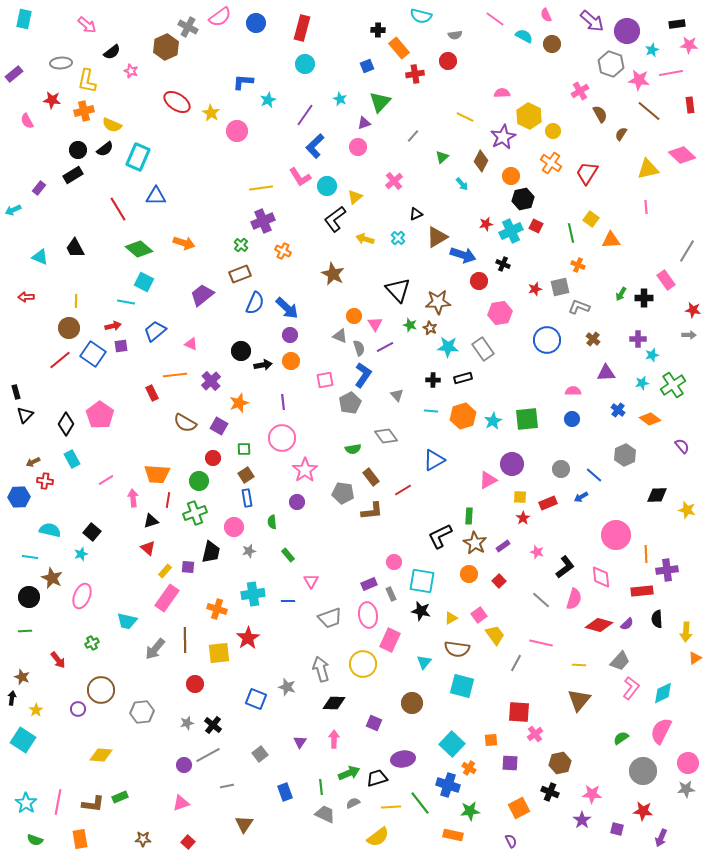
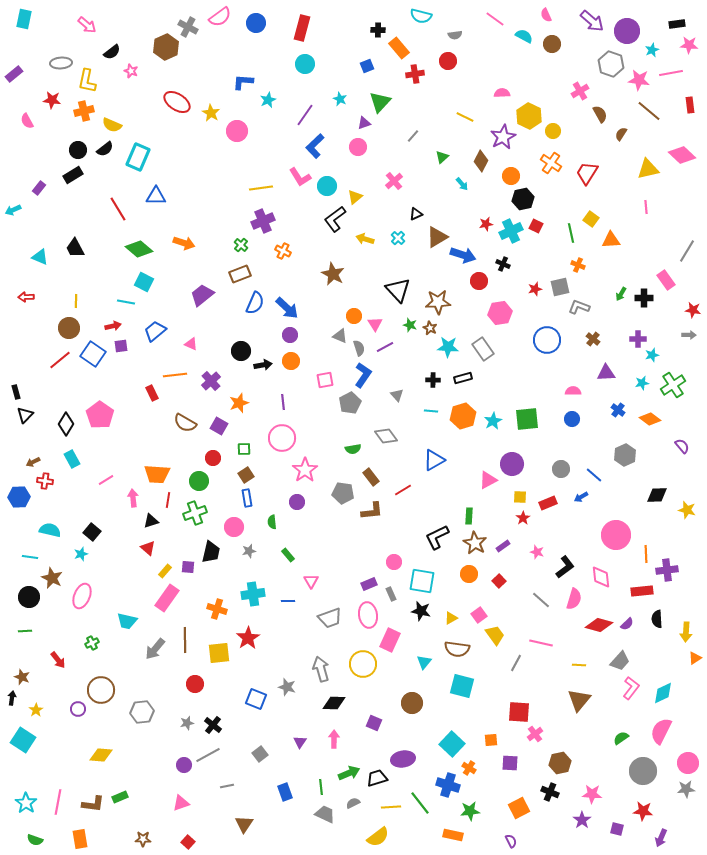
black L-shape at (440, 536): moved 3 px left, 1 px down
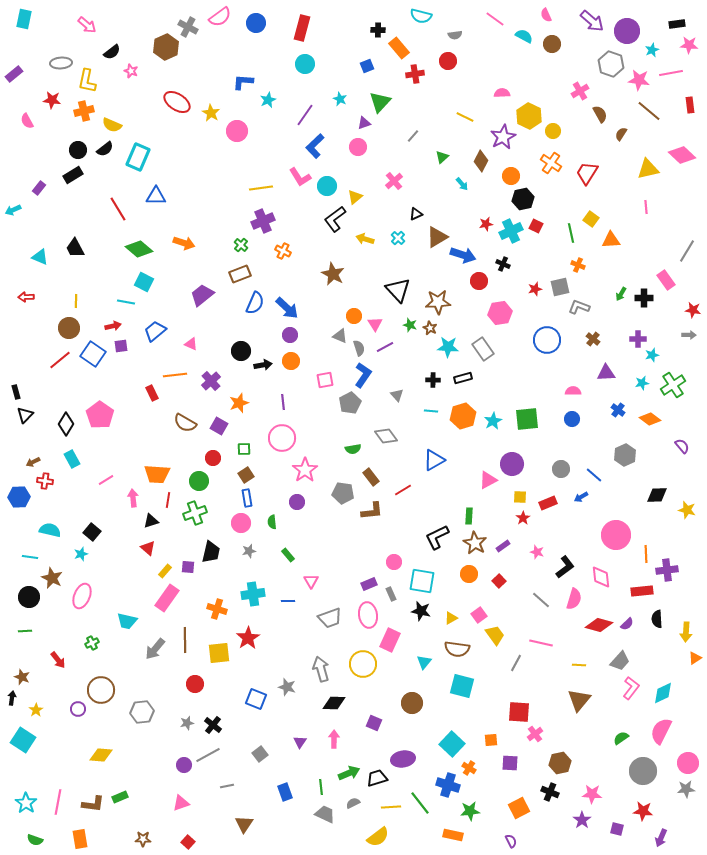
pink circle at (234, 527): moved 7 px right, 4 px up
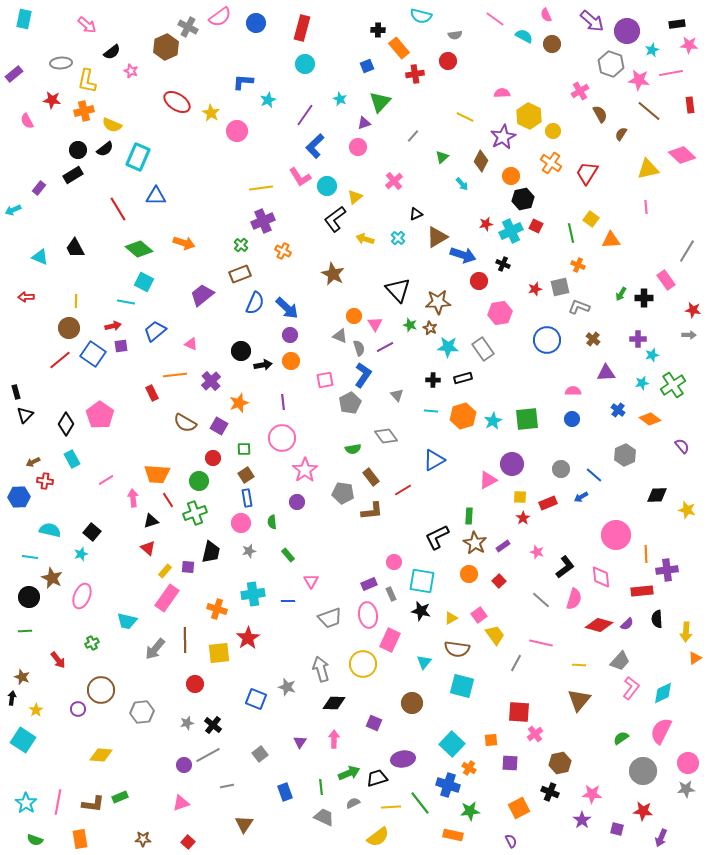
red line at (168, 500): rotated 42 degrees counterclockwise
gray trapezoid at (325, 814): moved 1 px left, 3 px down
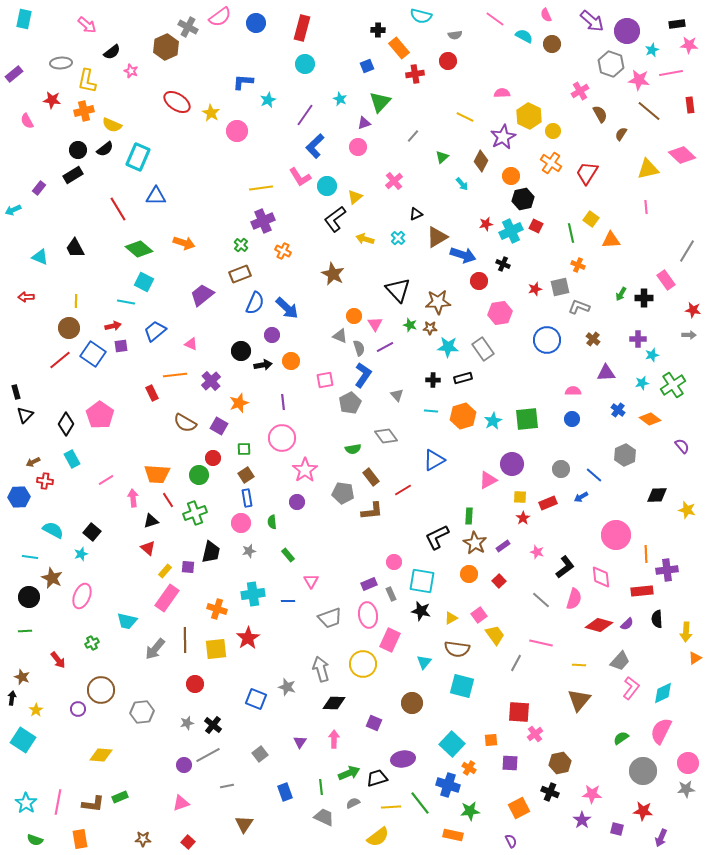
brown star at (430, 328): rotated 24 degrees counterclockwise
purple circle at (290, 335): moved 18 px left
green circle at (199, 481): moved 6 px up
cyan semicircle at (50, 530): moved 3 px right; rotated 15 degrees clockwise
yellow square at (219, 653): moved 3 px left, 4 px up
